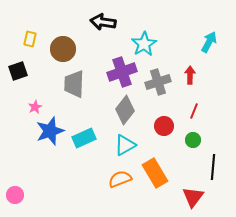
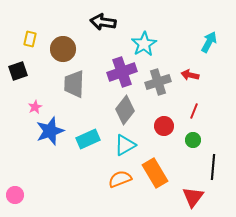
red arrow: rotated 78 degrees counterclockwise
cyan rectangle: moved 4 px right, 1 px down
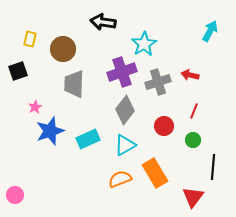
cyan arrow: moved 1 px right, 11 px up
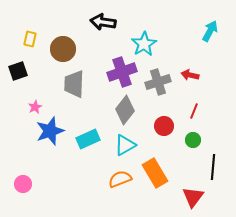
pink circle: moved 8 px right, 11 px up
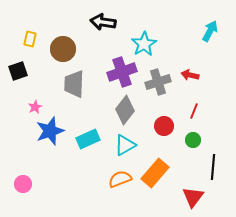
orange rectangle: rotated 72 degrees clockwise
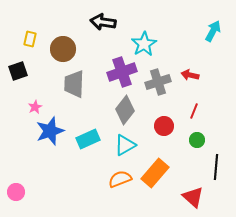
cyan arrow: moved 3 px right
green circle: moved 4 px right
black line: moved 3 px right
pink circle: moved 7 px left, 8 px down
red triangle: rotated 25 degrees counterclockwise
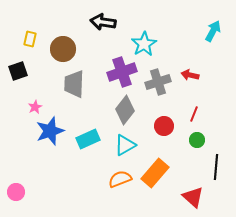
red line: moved 3 px down
